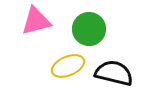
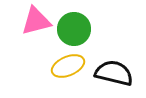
green circle: moved 15 px left
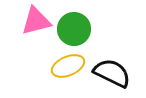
black semicircle: moved 2 px left; rotated 12 degrees clockwise
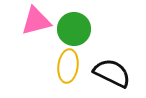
yellow ellipse: rotated 60 degrees counterclockwise
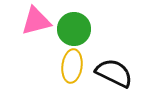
yellow ellipse: moved 4 px right
black semicircle: moved 2 px right
